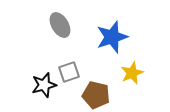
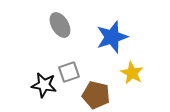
yellow star: rotated 20 degrees counterclockwise
black star: rotated 25 degrees clockwise
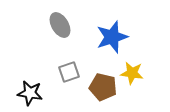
yellow star: rotated 20 degrees counterclockwise
black star: moved 14 px left, 8 px down
brown pentagon: moved 7 px right, 8 px up
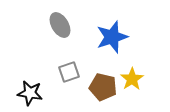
yellow star: moved 6 px down; rotated 30 degrees clockwise
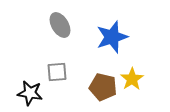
gray square: moved 12 px left; rotated 15 degrees clockwise
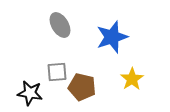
brown pentagon: moved 21 px left
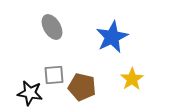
gray ellipse: moved 8 px left, 2 px down
blue star: rotated 8 degrees counterclockwise
gray square: moved 3 px left, 3 px down
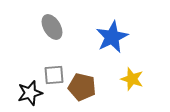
yellow star: rotated 20 degrees counterclockwise
black star: rotated 25 degrees counterclockwise
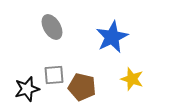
black star: moved 3 px left, 4 px up
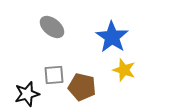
gray ellipse: rotated 20 degrees counterclockwise
blue star: rotated 12 degrees counterclockwise
yellow star: moved 8 px left, 9 px up
black star: moved 5 px down
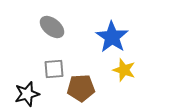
gray square: moved 6 px up
brown pentagon: moved 1 px left, 1 px down; rotated 16 degrees counterclockwise
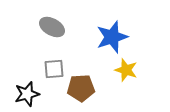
gray ellipse: rotated 10 degrees counterclockwise
blue star: rotated 20 degrees clockwise
yellow star: moved 2 px right
